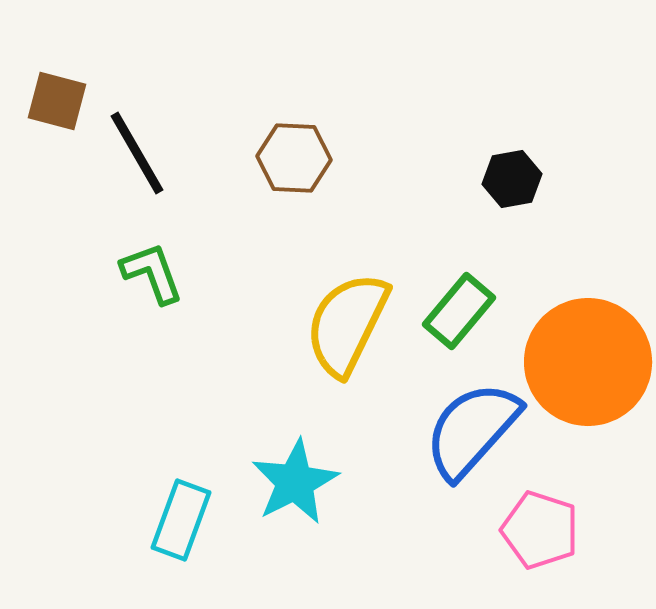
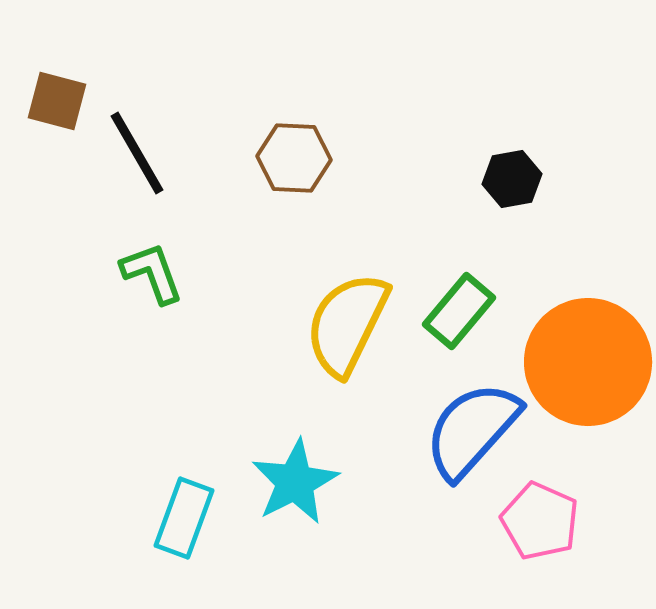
cyan rectangle: moved 3 px right, 2 px up
pink pentagon: moved 9 px up; rotated 6 degrees clockwise
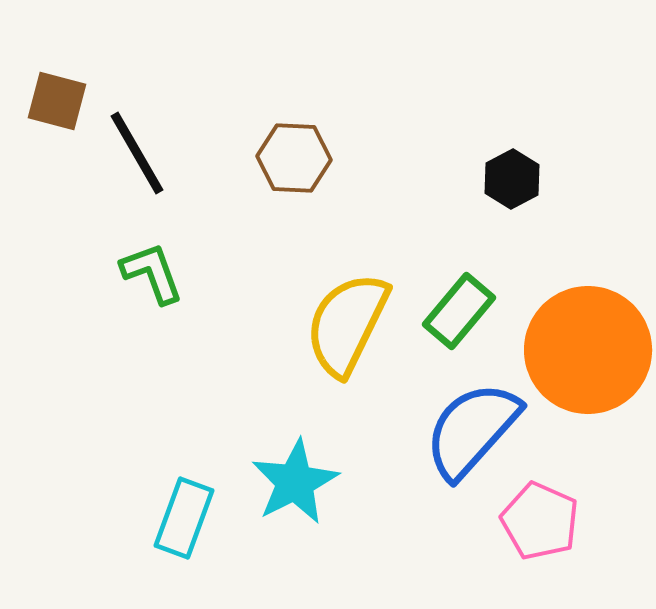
black hexagon: rotated 18 degrees counterclockwise
orange circle: moved 12 px up
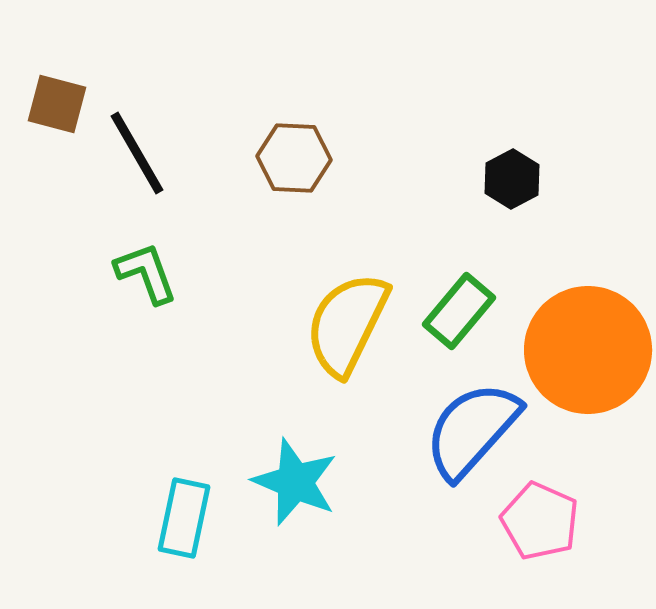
brown square: moved 3 px down
green L-shape: moved 6 px left
cyan star: rotated 22 degrees counterclockwise
cyan rectangle: rotated 8 degrees counterclockwise
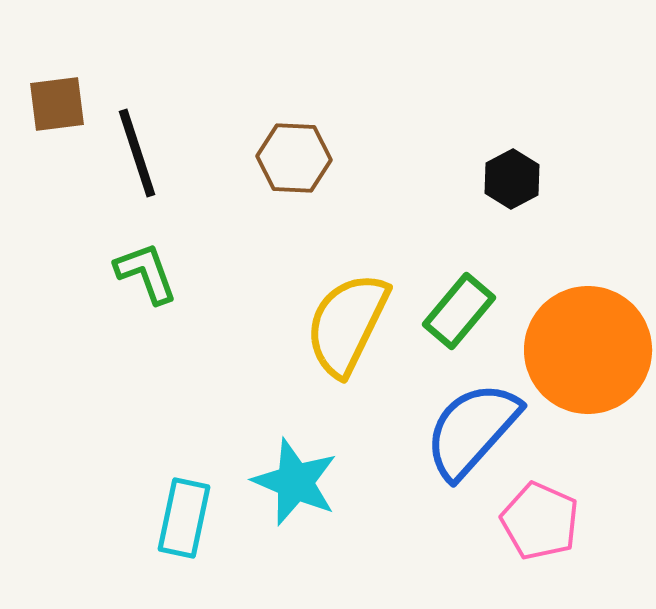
brown square: rotated 22 degrees counterclockwise
black line: rotated 12 degrees clockwise
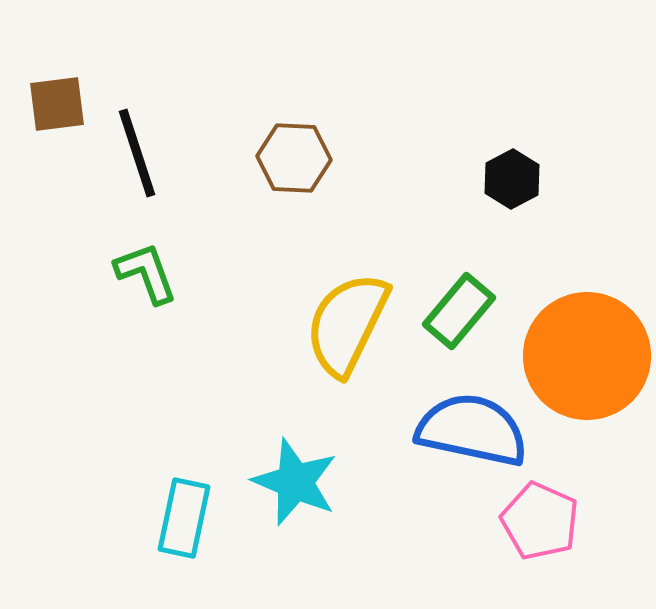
orange circle: moved 1 px left, 6 px down
blue semicircle: rotated 60 degrees clockwise
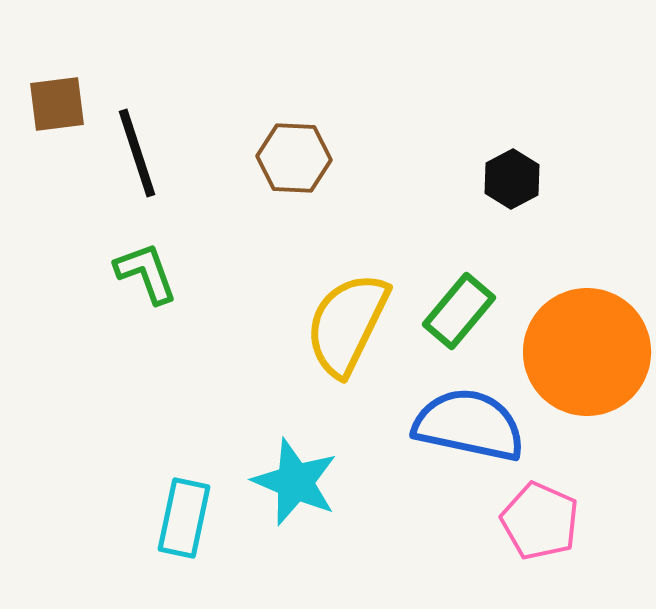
orange circle: moved 4 px up
blue semicircle: moved 3 px left, 5 px up
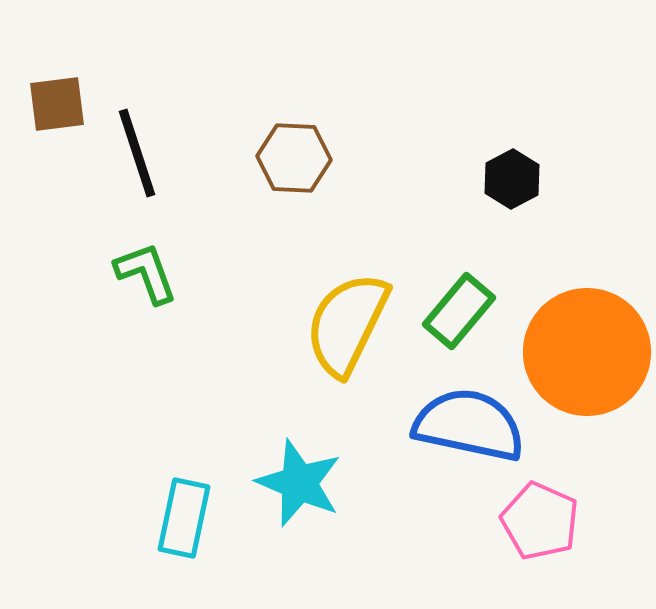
cyan star: moved 4 px right, 1 px down
